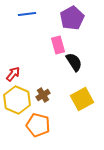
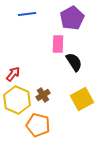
pink rectangle: moved 1 px up; rotated 18 degrees clockwise
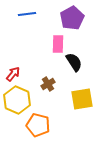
brown cross: moved 5 px right, 11 px up
yellow square: rotated 20 degrees clockwise
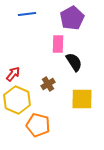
yellow square: rotated 10 degrees clockwise
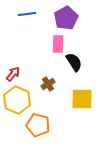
purple pentagon: moved 6 px left
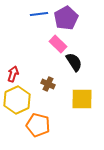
blue line: moved 12 px right
pink rectangle: rotated 48 degrees counterclockwise
red arrow: rotated 21 degrees counterclockwise
brown cross: rotated 32 degrees counterclockwise
yellow hexagon: rotated 12 degrees clockwise
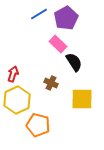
blue line: rotated 24 degrees counterclockwise
brown cross: moved 3 px right, 1 px up
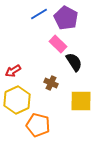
purple pentagon: rotated 15 degrees counterclockwise
red arrow: moved 3 px up; rotated 140 degrees counterclockwise
yellow square: moved 1 px left, 2 px down
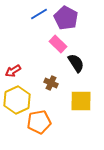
black semicircle: moved 2 px right, 1 px down
orange pentagon: moved 1 px right, 3 px up; rotated 25 degrees counterclockwise
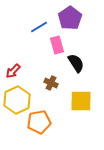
blue line: moved 13 px down
purple pentagon: moved 4 px right; rotated 10 degrees clockwise
pink rectangle: moved 1 px left, 1 px down; rotated 30 degrees clockwise
red arrow: rotated 14 degrees counterclockwise
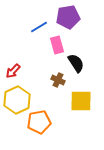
purple pentagon: moved 2 px left, 1 px up; rotated 25 degrees clockwise
brown cross: moved 7 px right, 3 px up
